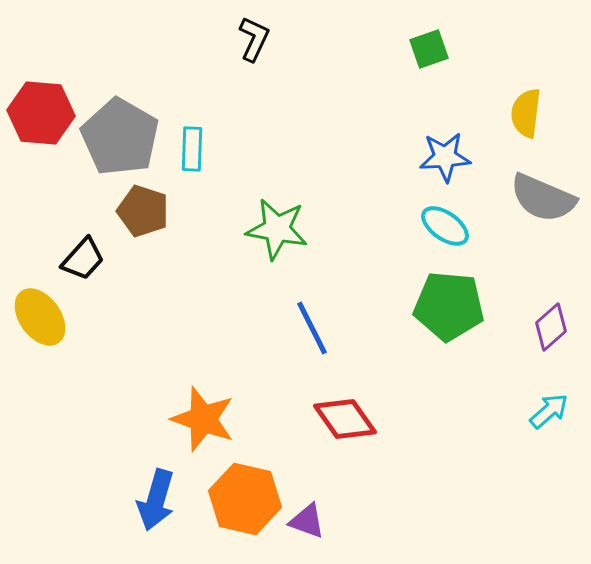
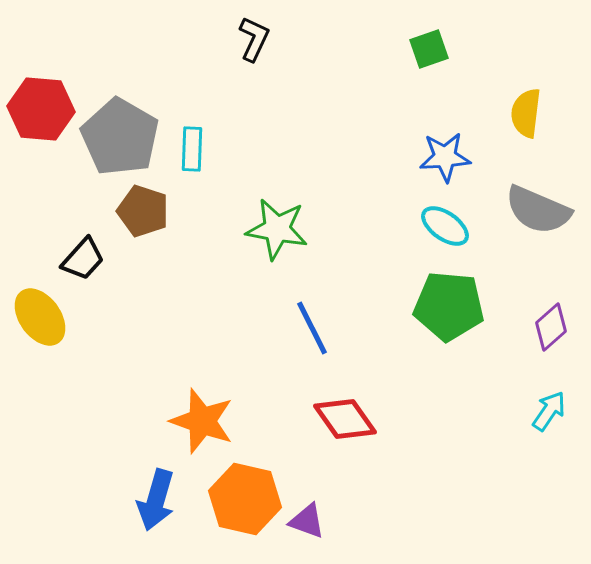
red hexagon: moved 4 px up
gray semicircle: moved 5 px left, 12 px down
cyan arrow: rotated 15 degrees counterclockwise
orange star: moved 1 px left, 2 px down
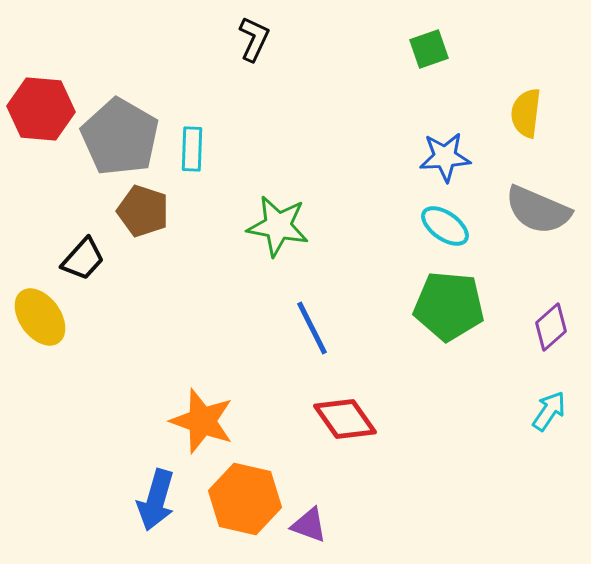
green star: moved 1 px right, 3 px up
purple triangle: moved 2 px right, 4 px down
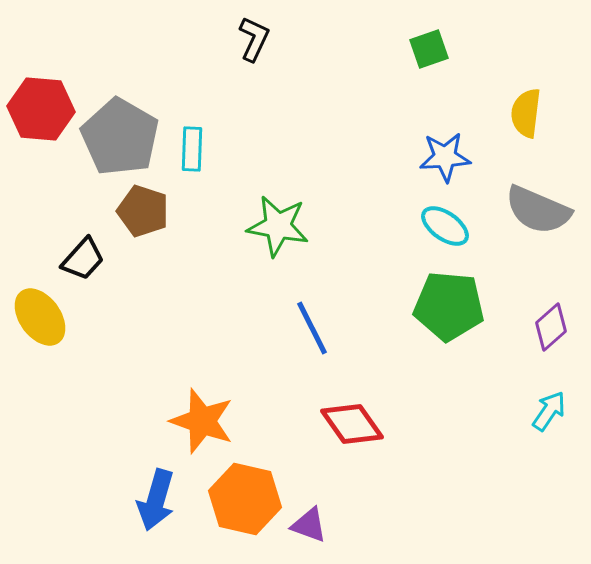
red diamond: moved 7 px right, 5 px down
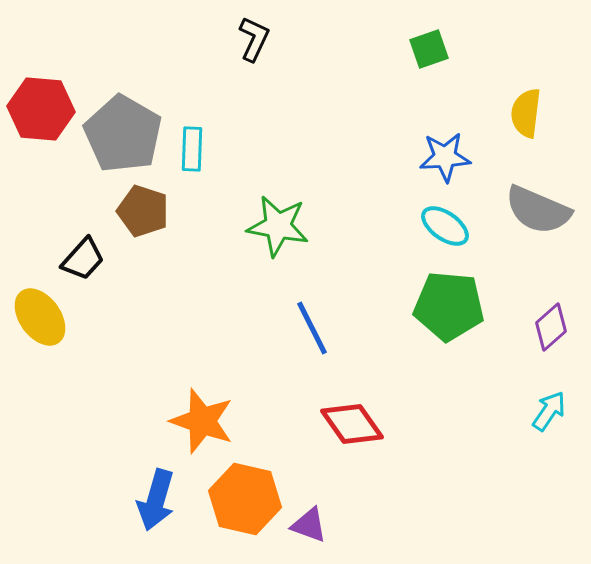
gray pentagon: moved 3 px right, 3 px up
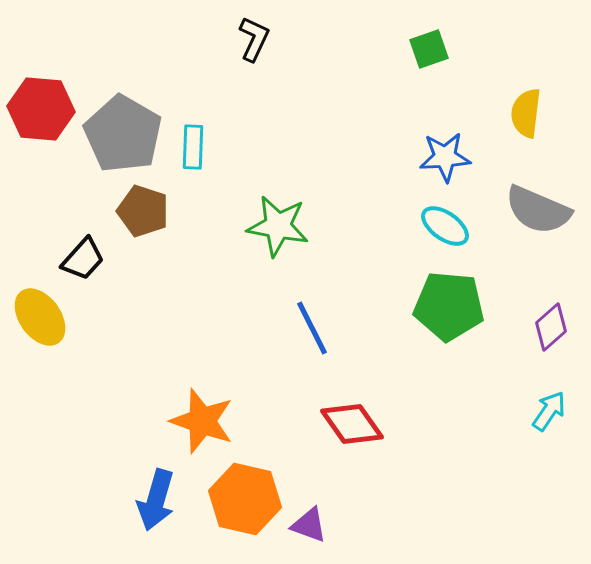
cyan rectangle: moved 1 px right, 2 px up
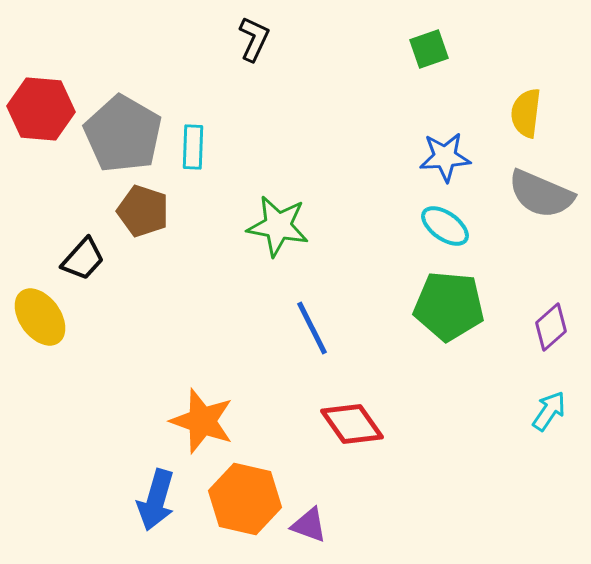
gray semicircle: moved 3 px right, 16 px up
